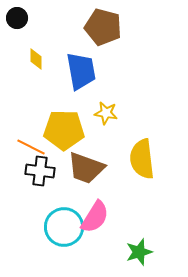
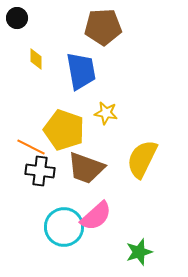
brown pentagon: rotated 18 degrees counterclockwise
yellow pentagon: rotated 18 degrees clockwise
yellow semicircle: rotated 33 degrees clockwise
pink semicircle: moved 1 px right, 1 px up; rotated 16 degrees clockwise
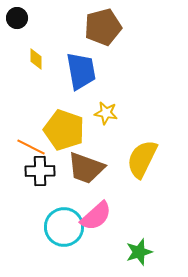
brown pentagon: rotated 12 degrees counterclockwise
black cross: rotated 8 degrees counterclockwise
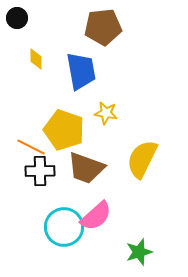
brown pentagon: rotated 9 degrees clockwise
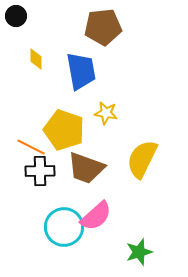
black circle: moved 1 px left, 2 px up
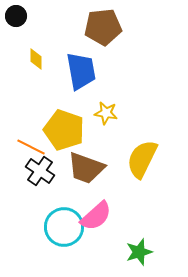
black cross: rotated 36 degrees clockwise
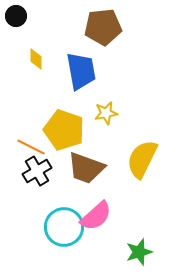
yellow star: rotated 20 degrees counterclockwise
black cross: moved 3 px left; rotated 24 degrees clockwise
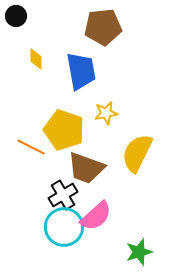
yellow semicircle: moved 5 px left, 6 px up
black cross: moved 26 px right, 24 px down
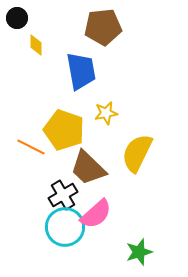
black circle: moved 1 px right, 2 px down
yellow diamond: moved 14 px up
brown trapezoid: moved 2 px right; rotated 24 degrees clockwise
pink semicircle: moved 2 px up
cyan circle: moved 1 px right
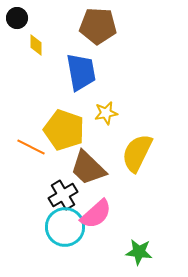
brown pentagon: moved 5 px left, 1 px up; rotated 9 degrees clockwise
blue trapezoid: moved 1 px down
green star: rotated 24 degrees clockwise
